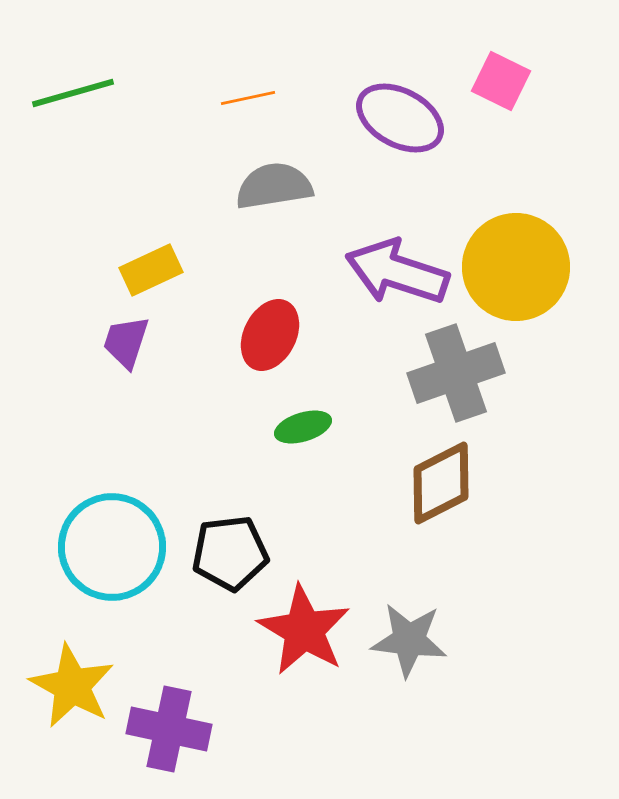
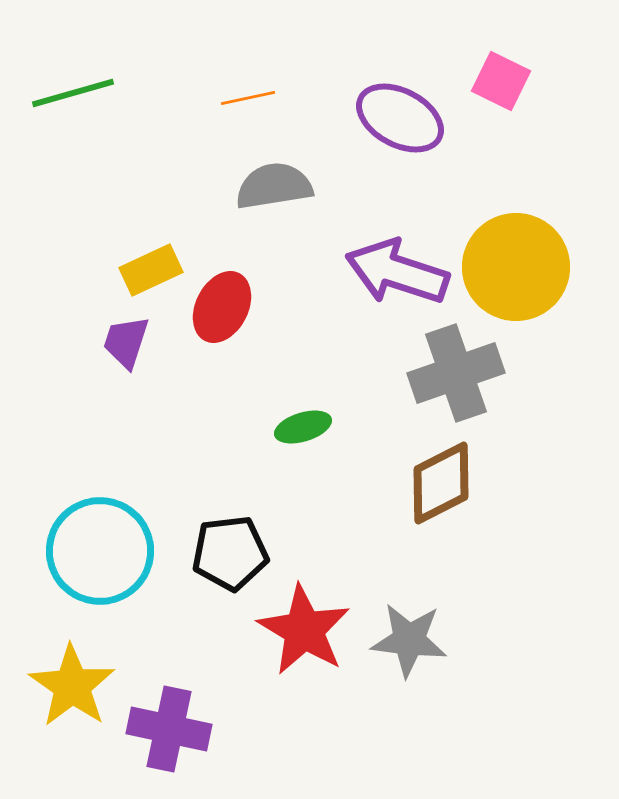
red ellipse: moved 48 px left, 28 px up
cyan circle: moved 12 px left, 4 px down
yellow star: rotated 6 degrees clockwise
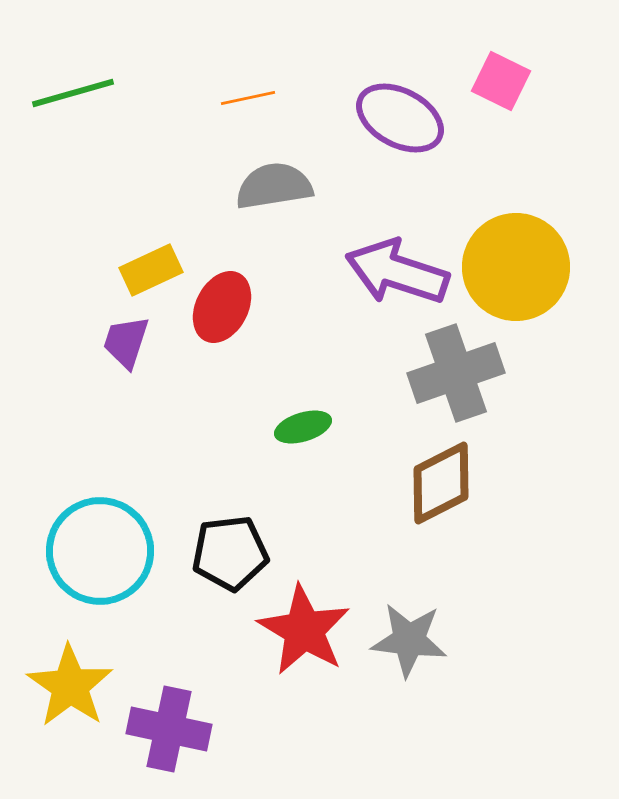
yellow star: moved 2 px left
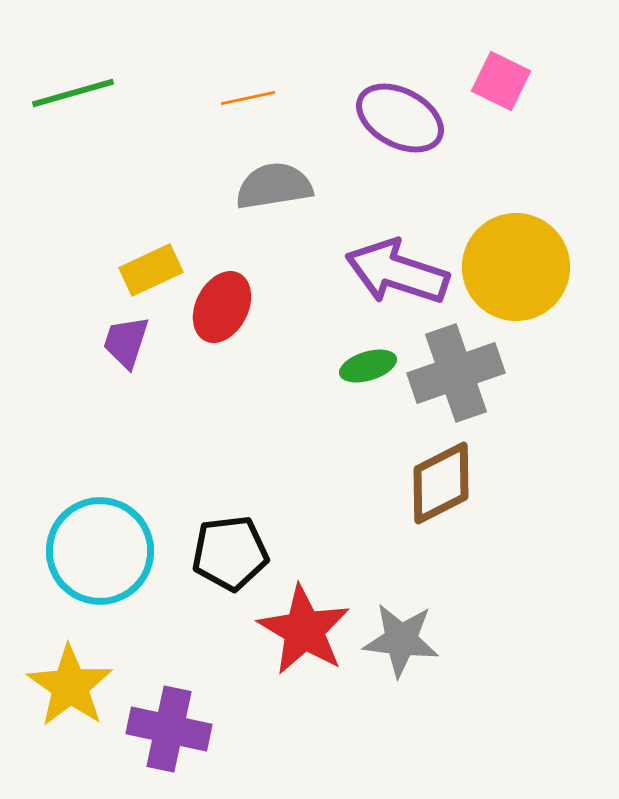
green ellipse: moved 65 px right, 61 px up
gray star: moved 8 px left
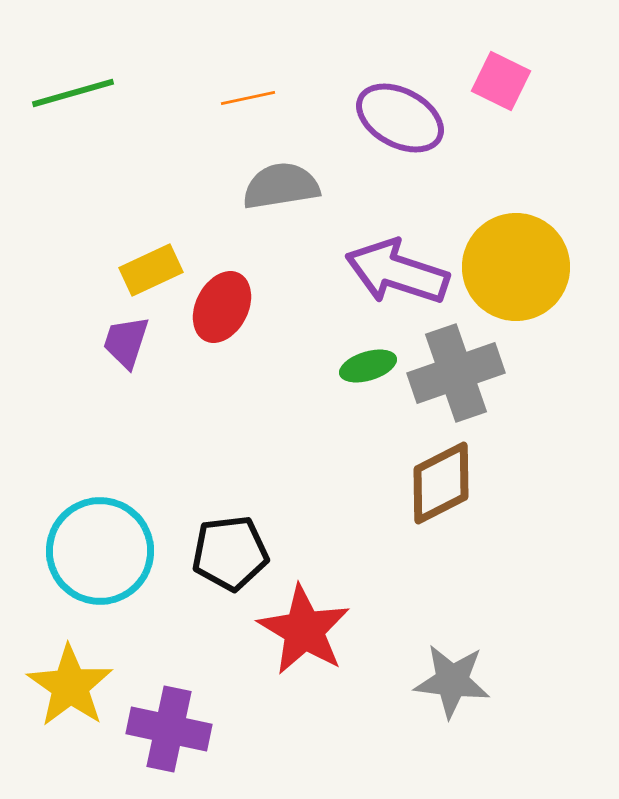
gray semicircle: moved 7 px right
gray star: moved 51 px right, 41 px down
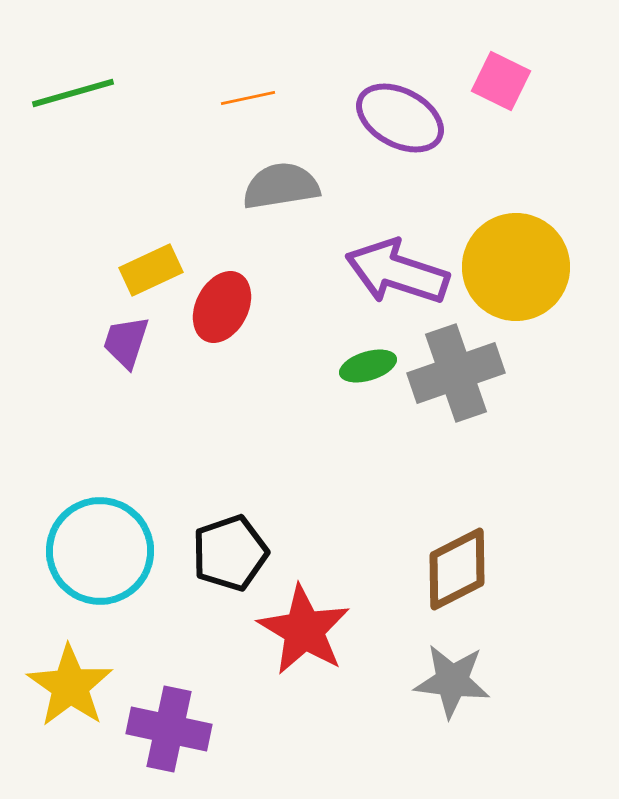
brown diamond: moved 16 px right, 86 px down
black pentagon: rotated 12 degrees counterclockwise
